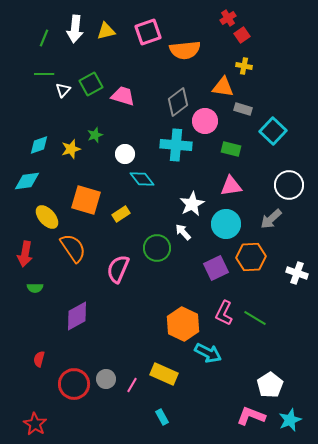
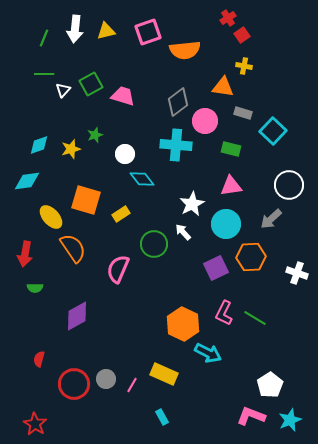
gray rectangle at (243, 109): moved 4 px down
yellow ellipse at (47, 217): moved 4 px right
green circle at (157, 248): moved 3 px left, 4 px up
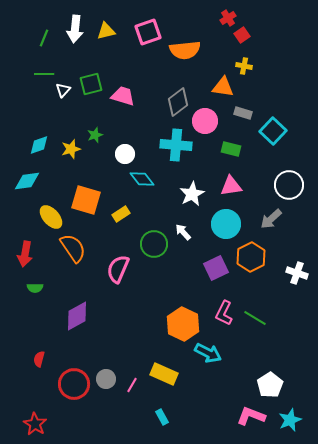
green square at (91, 84): rotated 15 degrees clockwise
white star at (192, 204): moved 10 px up
orange hexagon at (251, 257): rotated 24 degrees counterclockwise
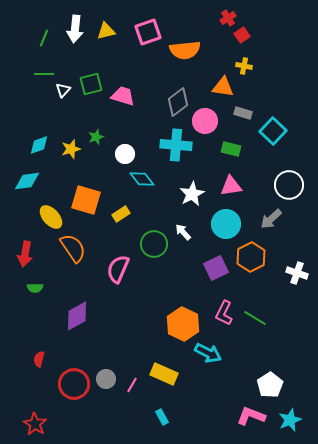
green star at (95, 135): moved 1 px right, 2 px down
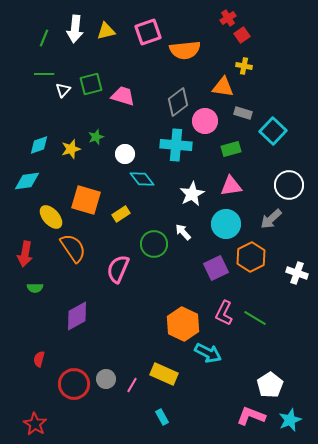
green rectangle at (231, 149): rotated 30 degrees counterclockwise
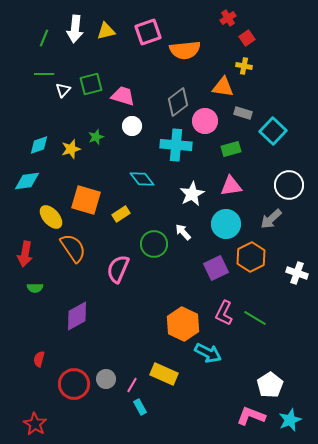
red square at (242, 35): moved 5 px right, 3 px down
white circle at (125, 154): moved 7 px right, 28 px up
cyan rectangle at (162, 417): moved 22 px left, 10 px up
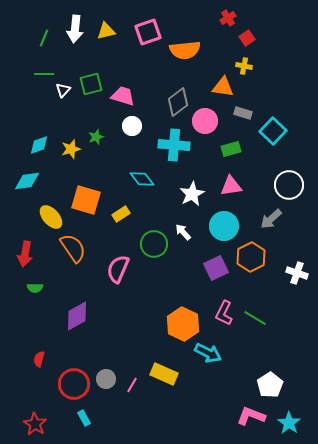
cyan cross at (176, 145): moved 2 px left
cyan circle at (226, 224): moved 2 px left, 2 px down
cyan rectangle at (140, 407): moved 56 px left, 11 px down
cyan star at (290, 420): moved 1 px left, 3 px down; rotated 15 degrees counterclockwise
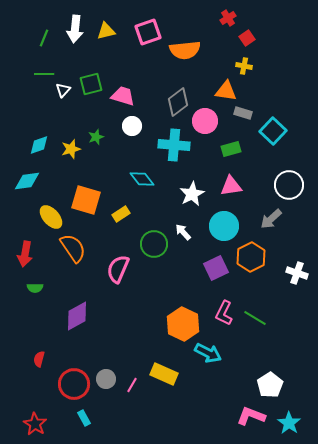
orange triangle at (223, 87): moved 3 px right, 4 px down
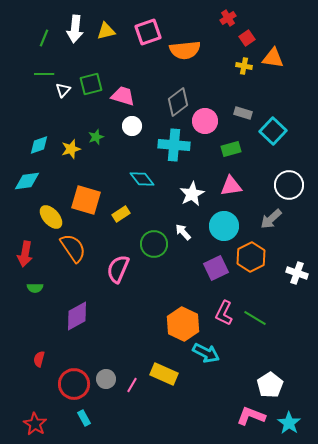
orange triangle at (226, 91): moved 47 px right, 33 px up
cyan arrow at (208, 353): moved 2 px left
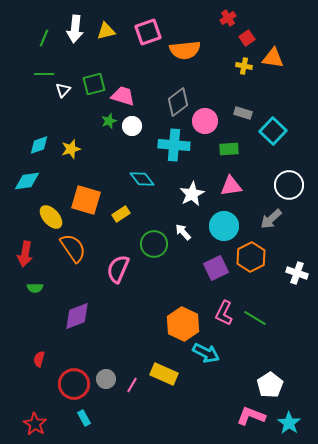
green square at (91, 84): moved 3 px right
green star at (96, 137): moved 13 px right, 16 px up
green rectangle at (231, 149): moved 2 px left; rotated 12 degrees clockwise
purple diamond at (77, 316): rotated 8 degrees clockwise
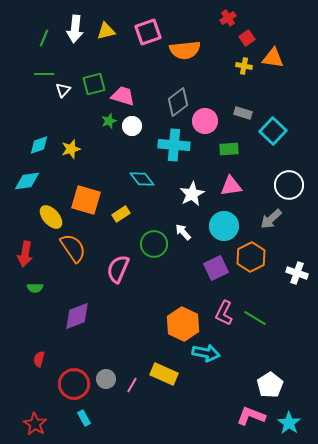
cyan arrow at (206, 353): rotated 16 degrees counterclockwise
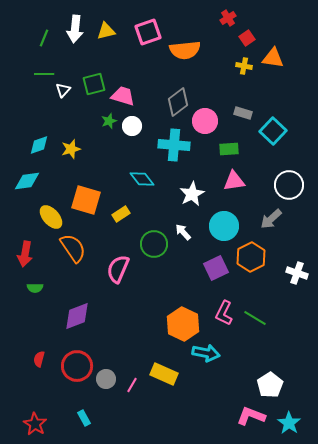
pink triangle at (231, 186): moved 3 px right, 5 px up
red circle at (74, 384): moved 3 px right, 18 px up
